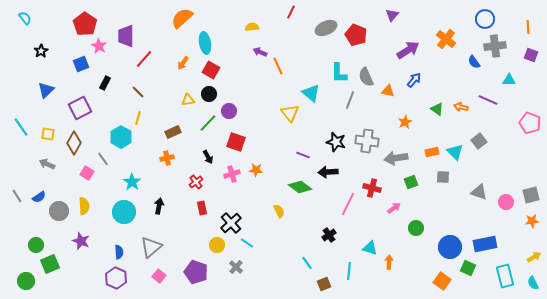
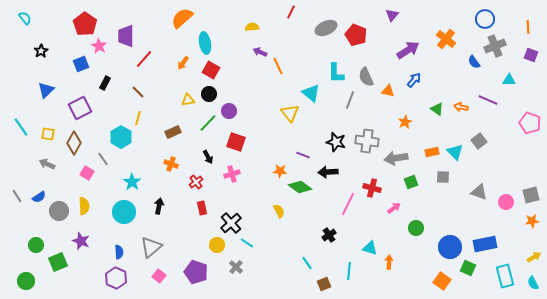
gray cross at (495, 46): rotated 15 degrees counterclockwise
cyan L-shape at (339, 73): moved 3 px left
orange cross at (167, 158): moved 4 px right, 6 px down; rotated 32 degrees clockwise
orange star at (256, 170): moved 24 px right, 1 px down
green square at (50, 264): moved 8 px right, 2 px up
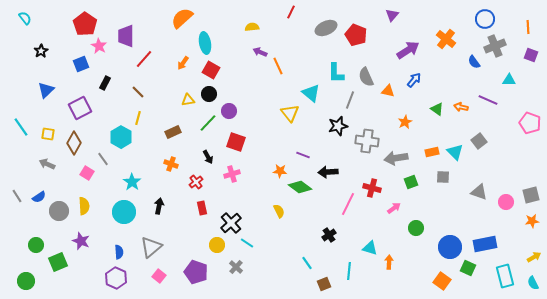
black star at (336, 142): moved 2 px right, 16 px up; rotated 30 degrees counterclockwise
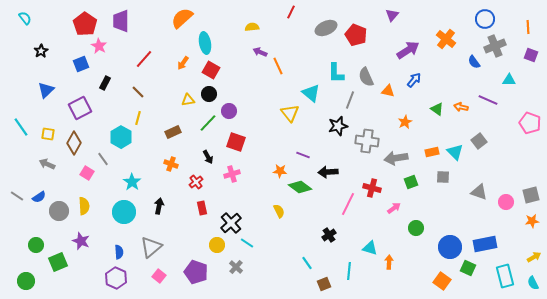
purple trapezoid at (126, 36): moved 5 px left, 15 px up
gray line at (17, 196): rotated 24 degrees counterclockwise
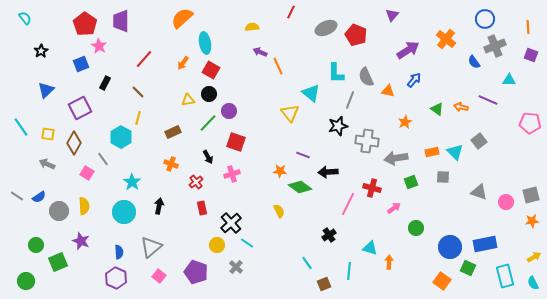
pink pentagon at (530, 123): rotated 15 degrees counterclockwise
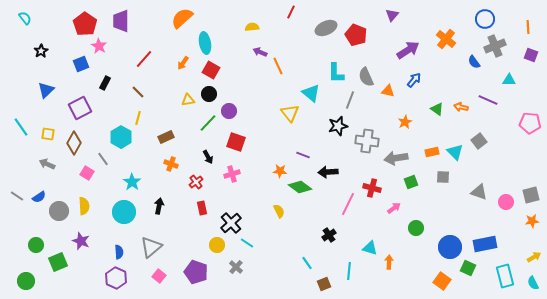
brown rectangle at (173, 132): moved 7 px left, 5 px down
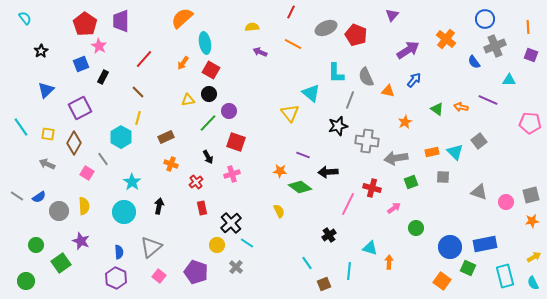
orange line at (278, 66): moved 15 px right, 22 px up; rotated 36 degrees counterclockwise
black rectangle at (105, 83): moved 2 px left, 6 px up
green square at (58, 262): moved 3 px right, 1 px down; rotated 12 degrees counterclockwise
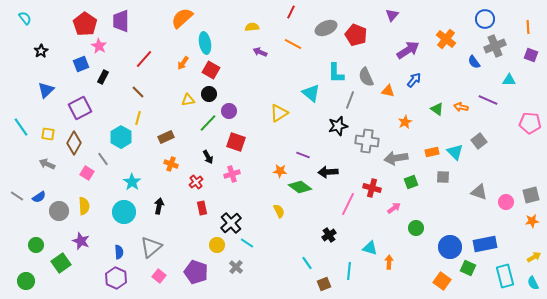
yellow triangle at (290, 113): moved 11 px left; rotated 36 degrees clockwise
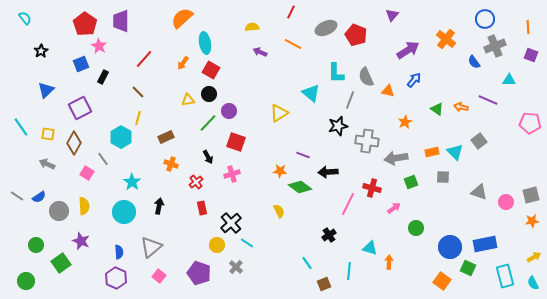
purple pentagon at (196, 272): moved 3 px right, 1 px down
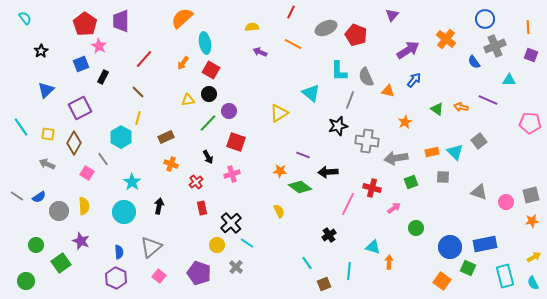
cyan L-shape at (336, 73): moved 3 px right, 2 px up
cyan triangle at (370, 248): moved 3 px right, 1 px up
